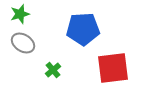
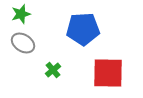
green star: moved 1 px right
red square: moved 5 px left, 5 px down; rotated 8 degrees clockwise
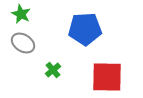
green star: rotated 30 degrees counterclockwise
blue pentagon: moved 2 px right
red square: moved 1 px left, 4 px down
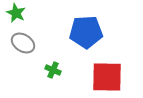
green star: moved 5 px left, 1 px up
blue pentagon: moved 1 px right, 3 px down
green cross: rotated 28 degrees counterclockwise
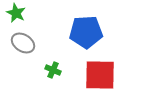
red square: moved 7 px left, 2 px up
